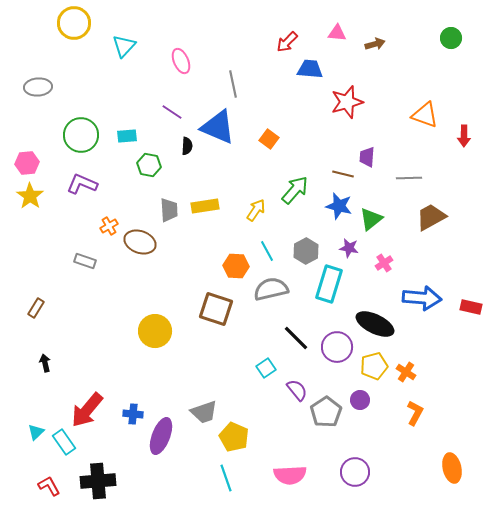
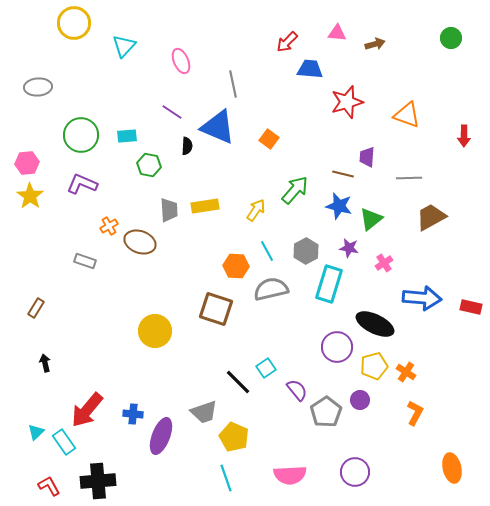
orange triangle at (425, 115): moved 18 px left
black line at (296, 338): moved 58 px left, 44 px down
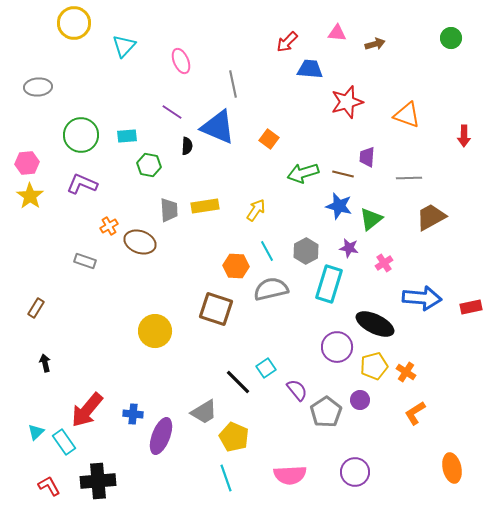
green arrow at (295, 190): moved 8 px right, 17 px up; rotated 148 degrees counterclockwise
red rectangle at (471, 307): rotated 25 degrees counterclockwise
gray trapezoid at (204, 412): rotated 12 degrees counterclockwise
orange L-shape at (415, 413): rotated 150 degrees counterclockwise
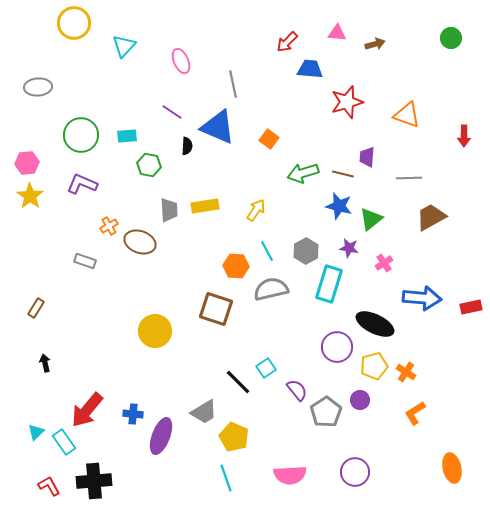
black cross at (98, 481): moved 4 px left
